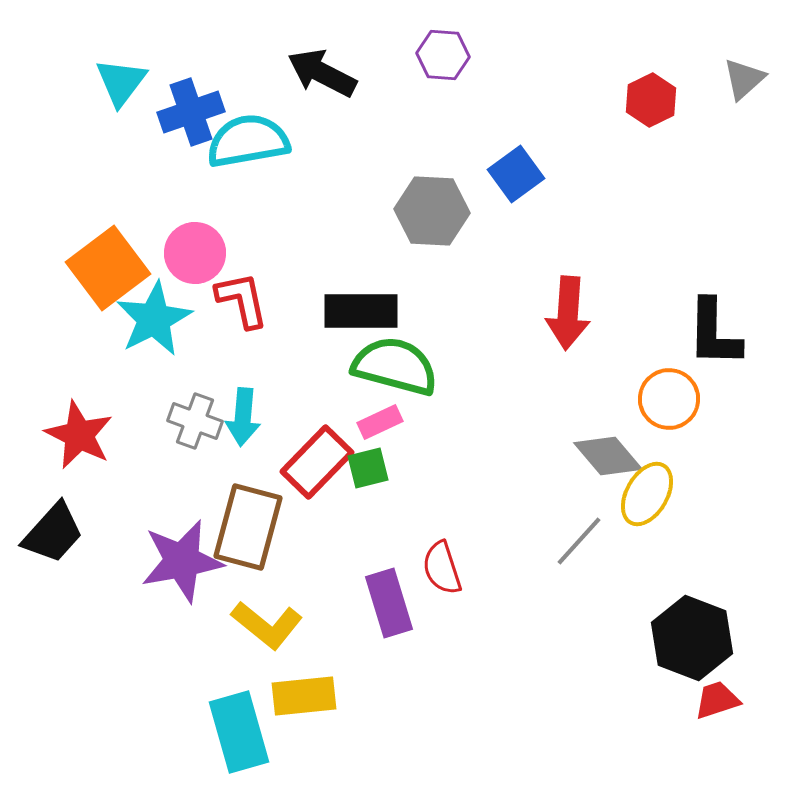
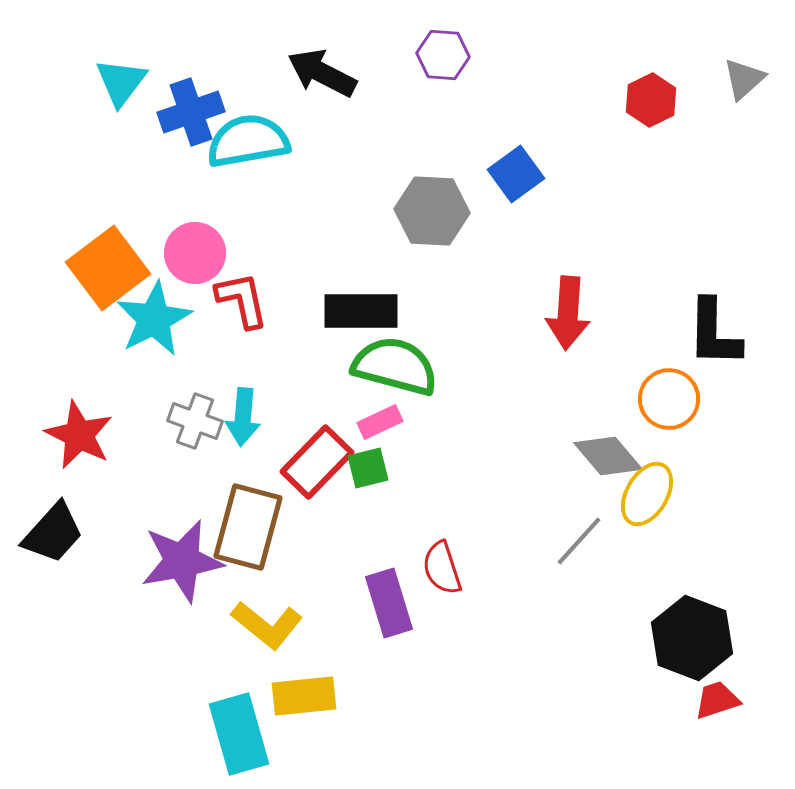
cyan rectangle: moved 2 px down
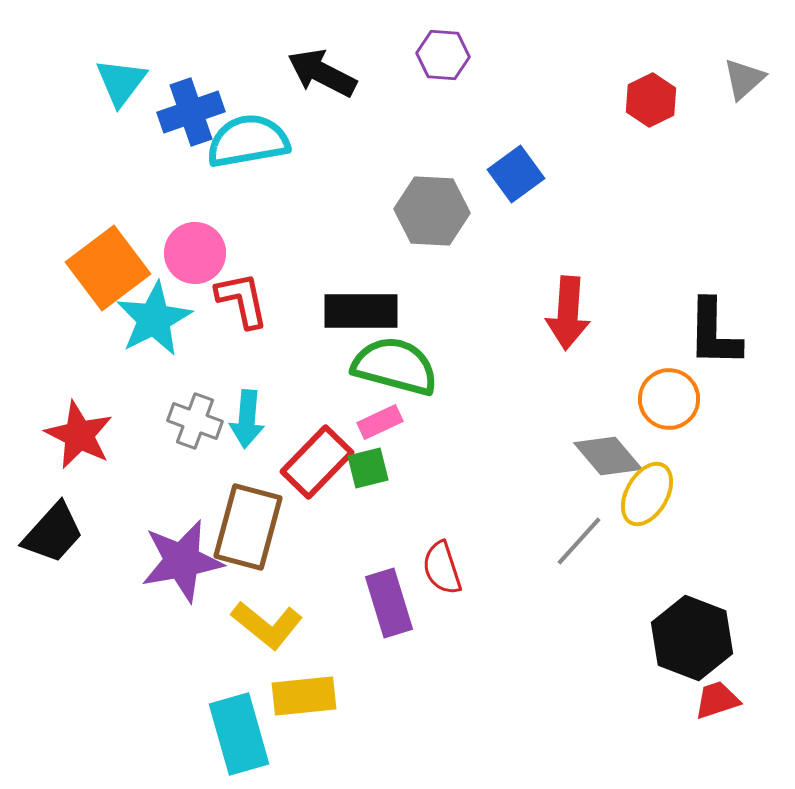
cyan arrow: moved 4 px right, 2 px down
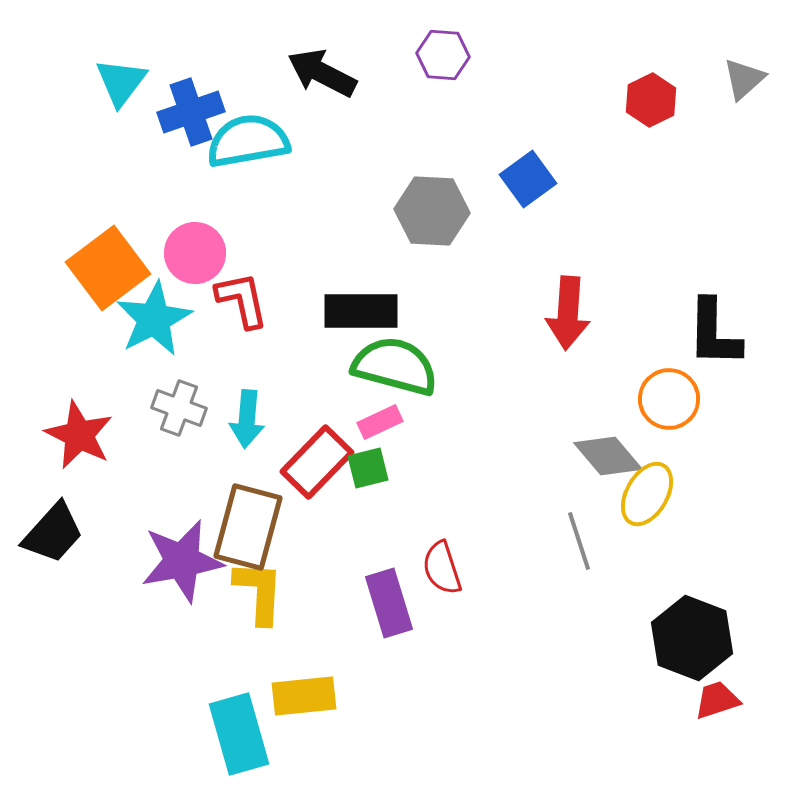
blue square: moved 12 px right, 5 px down
gray cross: moved 16 px left, 13 px up
gray line: rotated 60 degrees counterclockwise
yellow L-shape: moved 8 px left, 33 px up; rotated 126 degrees counterclockwise
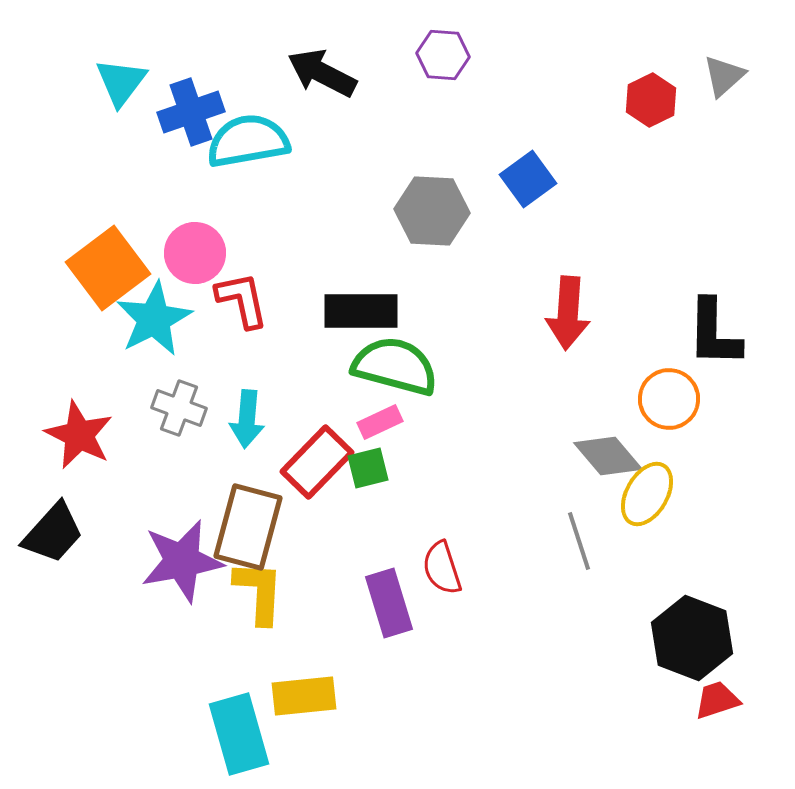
gray triangle: moved 20 px left, 3 px up
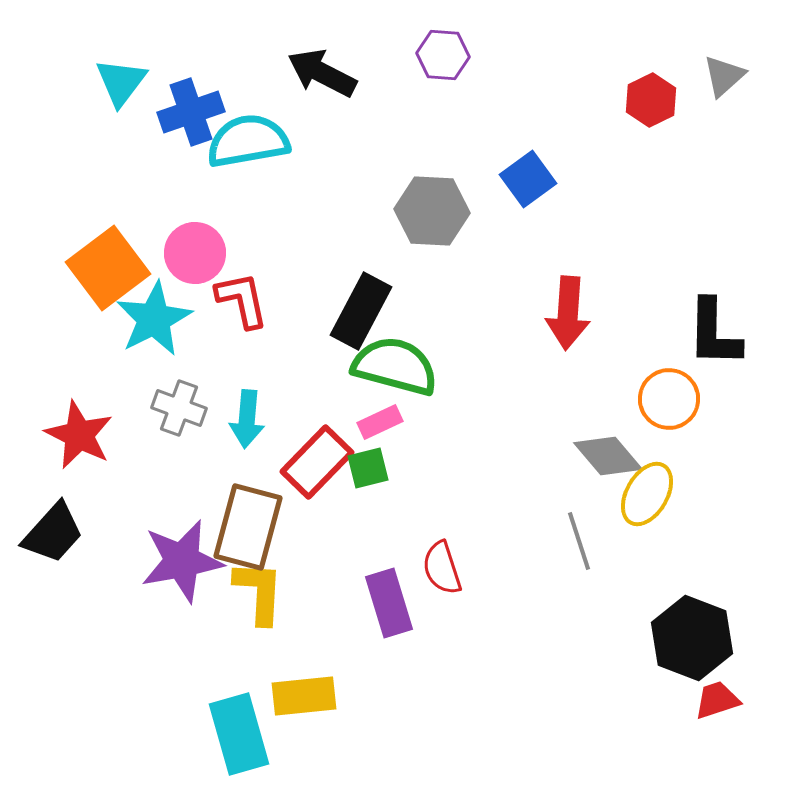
black rectangle: rotated 62 degrees counterclockwise
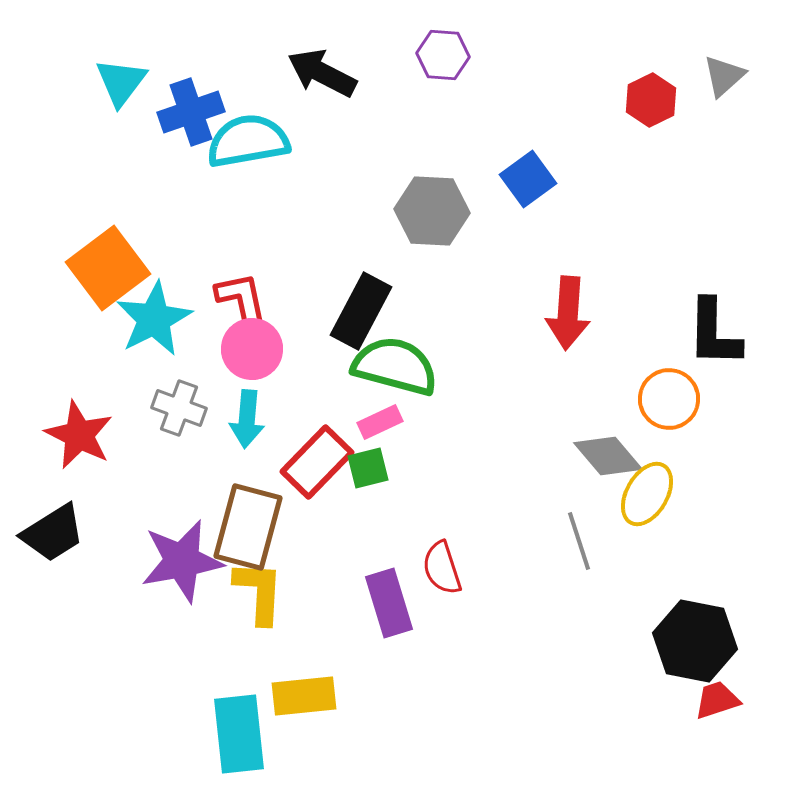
pink circle: moved 57 px right, 96 px down
black trapezoid: rotated 16 degrees clockwise
black hexagon: moved 3 px right, 3 px down; rotated 10 degrees counterclockwise
cyan rectangle: rotated 10 degrees clockwise
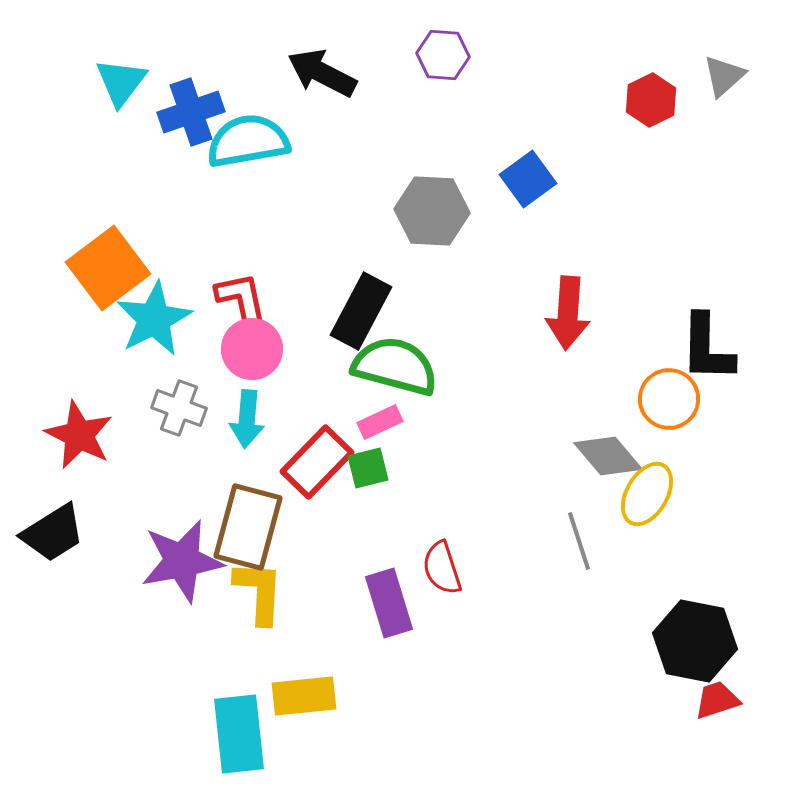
black L-shape: moved 7 px left, 15 px down
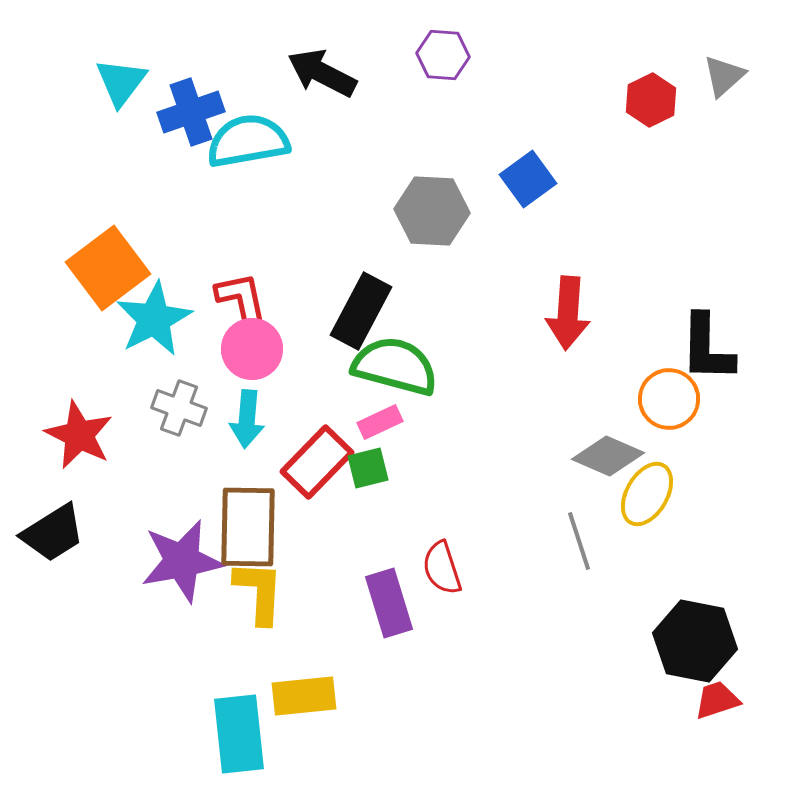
gray diamond: rotated 26 degrees counterclockwise
brown rectangle: rotated 14 degrees counterclockwise
